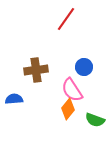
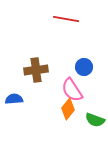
red line: rotated 65 degrees clockwise
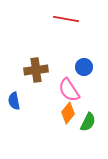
pink semicircle: moved 3 px left
blue semicircle: moved 2 px down; rotated 96 degrees counterclockwise
orange diamond: moved 4 px down
green semicircle: moved 7 px left, 2 px down; rotated 84 degrees counterclockwise
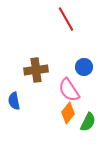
red line: rotated 50 degrees clockwise
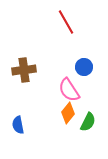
red line: moved 3 px down
brown cross: moved 12 px left
blue semicircle: moved 4 px right, 24 px down
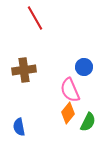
red line: moved 31 px left, 4 px up
pink semicircle: moved 1 px right; rotated 10 degrees clockwise
blue semicircle: moved 1 px right, 2 px down
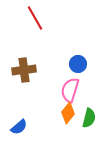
blue circle: moved 6 px left, 3 px up
pink semicircle: rotated 40 degrees clockwise
green semicircle: moved 1 px right, 4 px up; rotated 12 degrees counterclockwise
blue semicircle: rotated 120 degrees counterclockwise
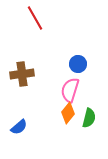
brown cross: moved 2 px left, 4 px down
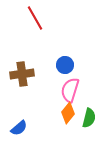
blue circle: moved 13 px left, 1 px down
blue semicircle: moved 1 px down
